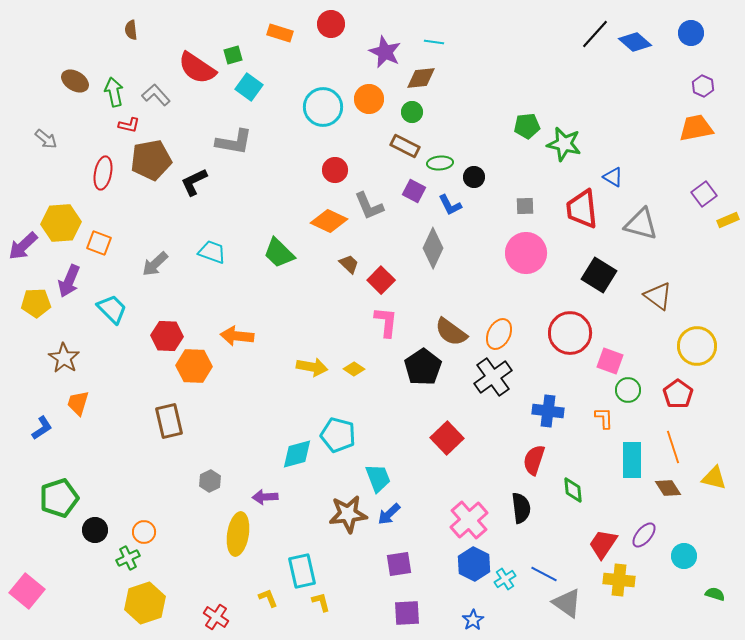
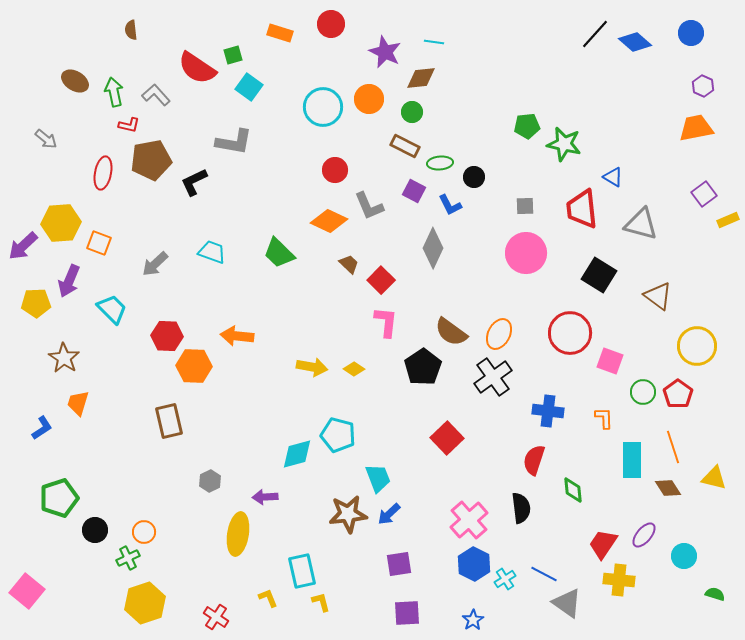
green circle at (628, 390): moved 15 px right, 2 px down
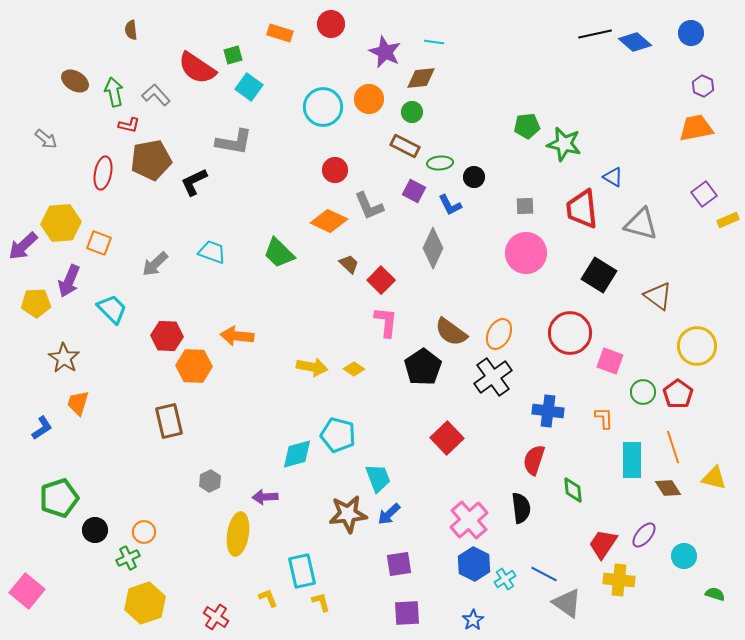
black line at (595, 34): rotated 36 degrees clockwise
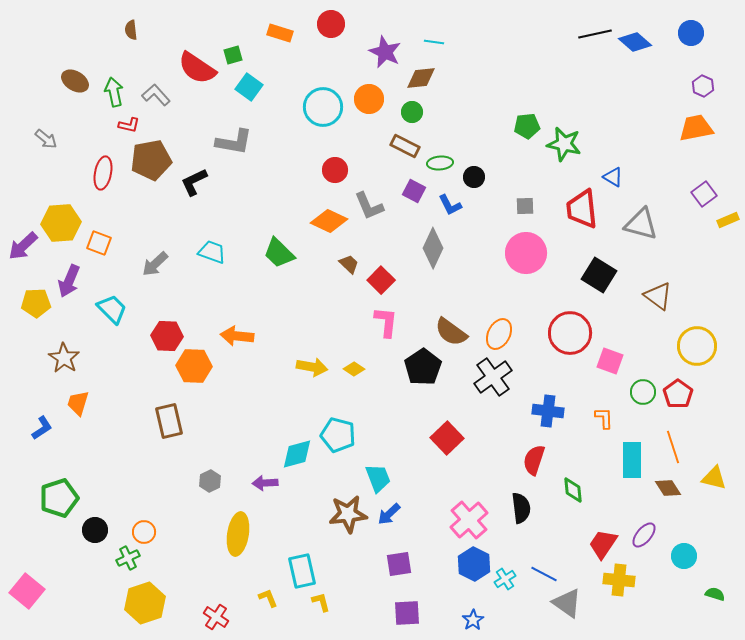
purple arrow at (265, 497): moved 14 px up
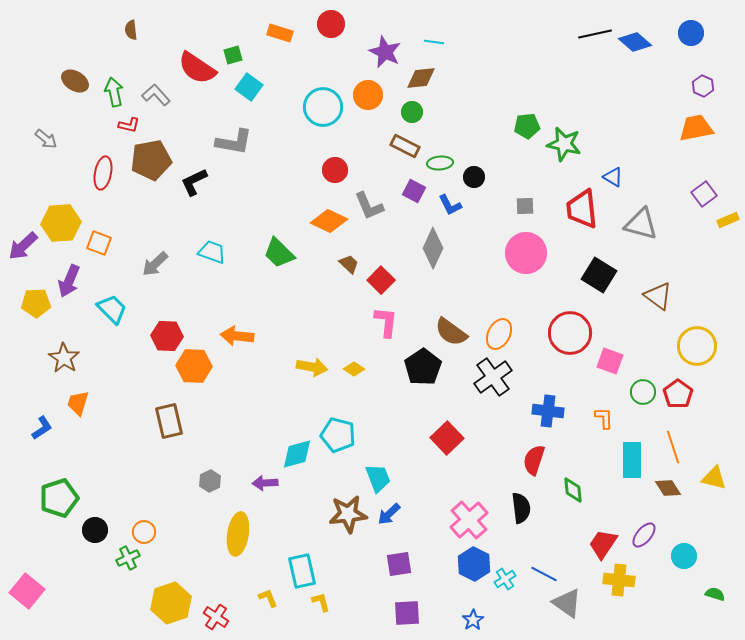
orange circle at (369, 99): moved 1 px left, 4 px up
yellow hexagon at (145, 603): moved 26 px right
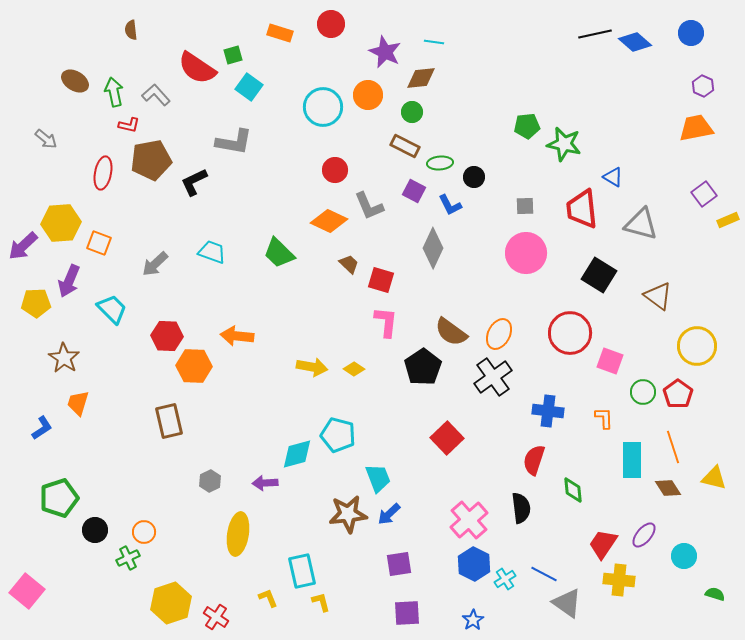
red square at (381, 280): rotated 28 degrees counterclockwise
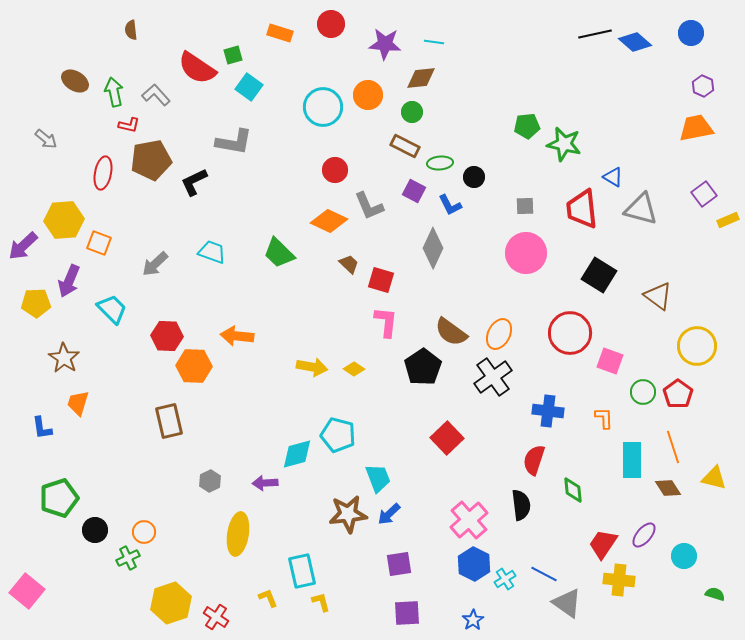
purple star at (385, 52): moved 8 px up; rotated 20 degrees counterclockwise
yellow hexagon at (61, 223): moved 3 px right, 3 px up
gray triangle at (641, 224): moved 15 px up
blue L-shape at (42, 428): rotated 115 degrees clockwise
black semicircle at (521, 508): moved 3 px up
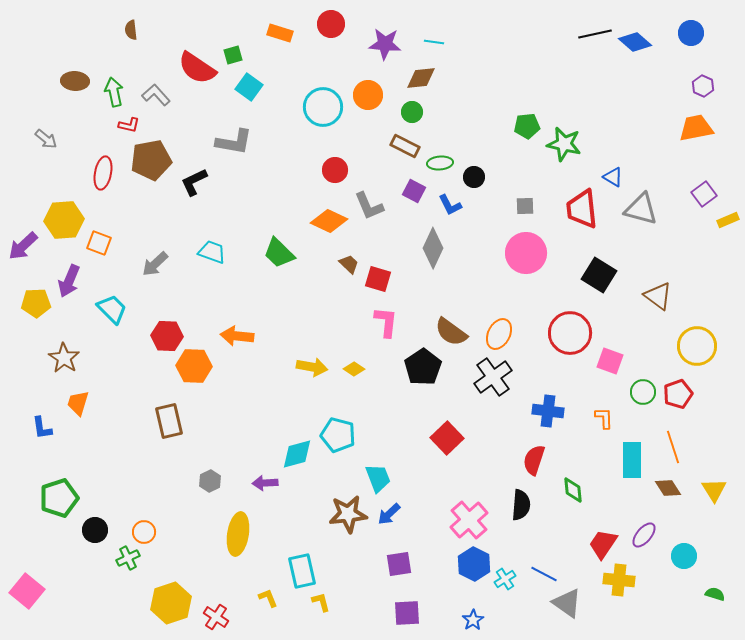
brown ellipse at (75, 81): rotated 28 degrees counterclockwise
red square at (381, 280): moved 3 px left, 1 px up
red pentagon at (678, 394): rotated 16 degrees clockwise
yellow triangle at (714, 478): moved 12 px down; rotated 44 degrees clockwise
black semicircle at (521, 505): rotated 12 degrees clockwise
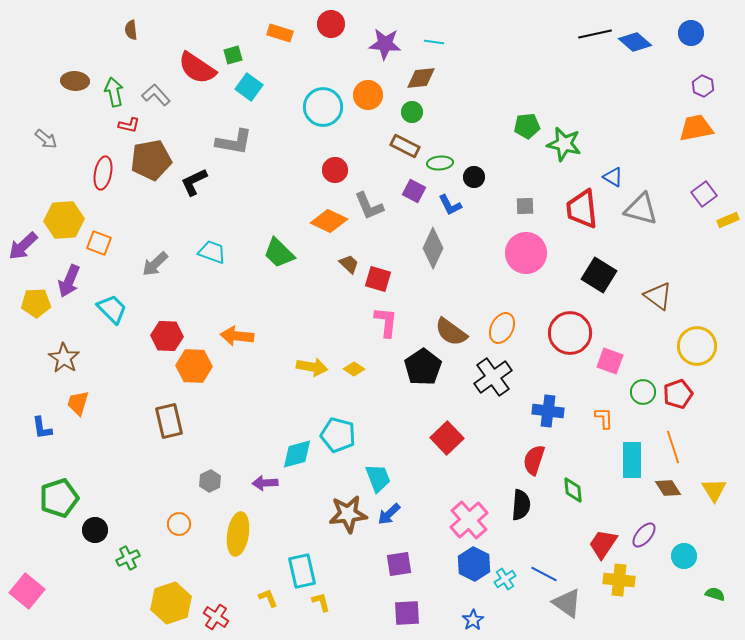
orange ellipse at (499, 334): moved 3 px right, 6 px up
orange circle at (144, 532): moved 35 px right, 8 px up
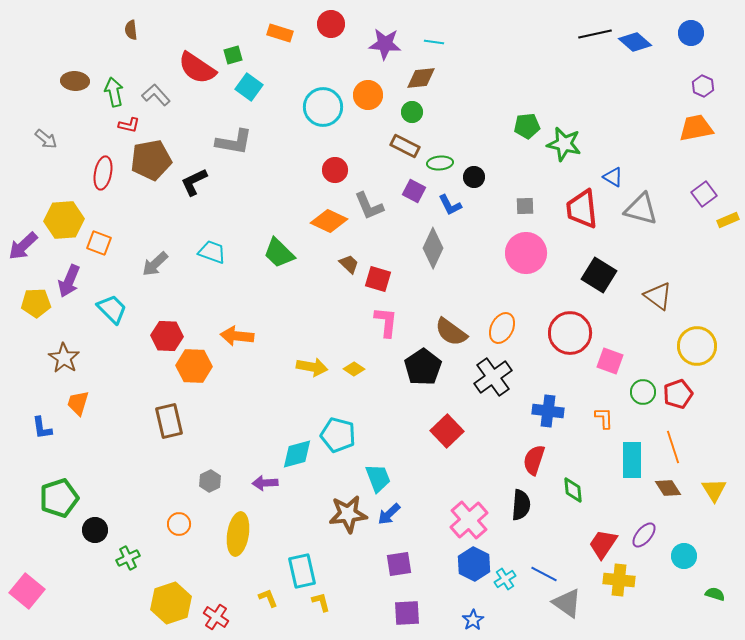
red square at (447, 438): moved 7 px up
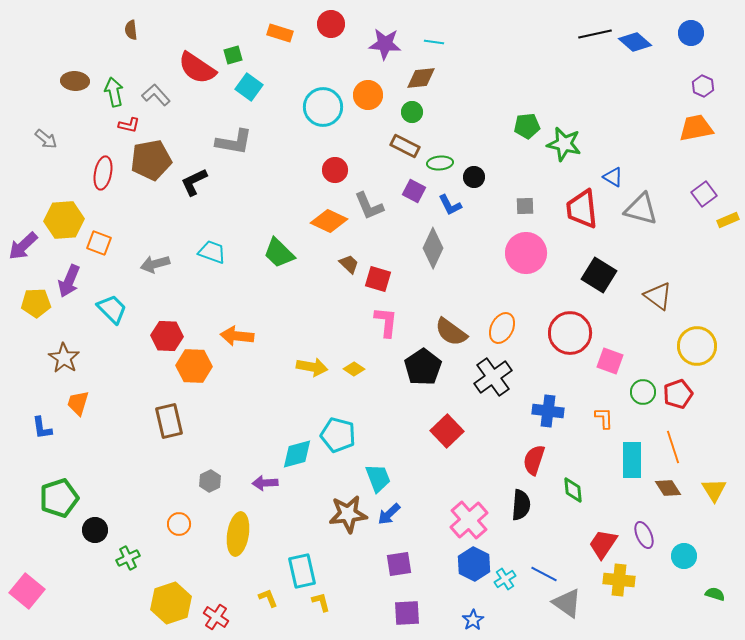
gray arrow at (155, 264): rotated 28 degrees clockwise
purple ellipse at (644, 535): rotated 64 degrees counterclockwise
